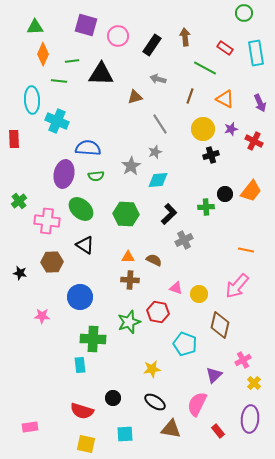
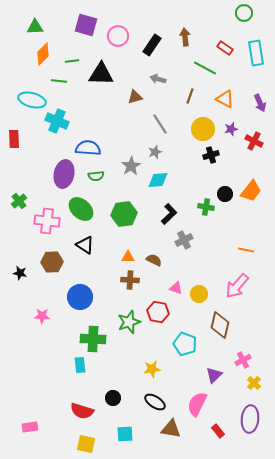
orange diamond at (43, 54): rotated 20 degrees clockwise
cyan ellipse at (32, 100): rotated 72 degrees counterclockwise
green cross at (206, 207): rotated 14 degrees clockwise
green hexagon at (126, 214): moved 2 px left; rotated 10 degrees counterclockwise
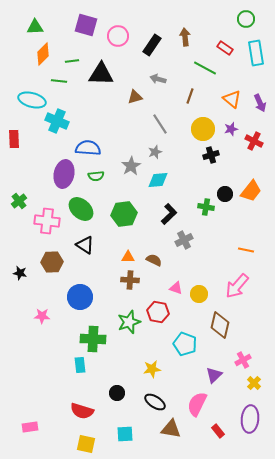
green circle at (244, 13): moved 2 px right, 6 px down
orange triangle at (225, 99): moved 7 px right; rotated 12 degrees clockwise
black circle at (113, 398): moved 4 px right, 5 px up
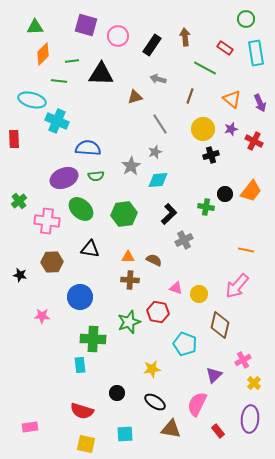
purple ellipse at (64, 174): moved 4 px down; rotated 56 degrees clockwise
black triangle at (85, 245): moved 5 px right, 4 px down; rotated 24 degrees counterclockwise
black star at (20, 273): moved 2 px down
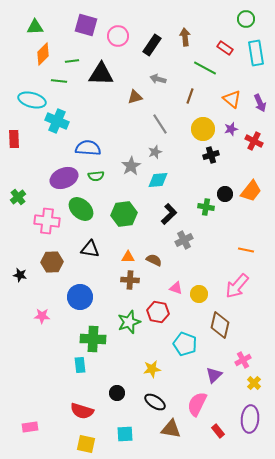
green cross at (19, 201): moved 1 px left, 4 px up
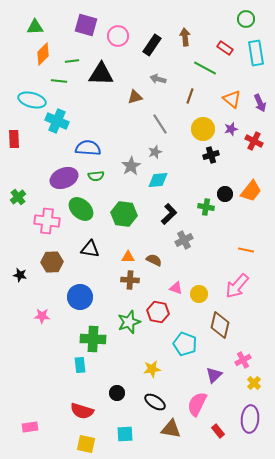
green hexagon at (124, 214): rotated 15 degrees clockwise
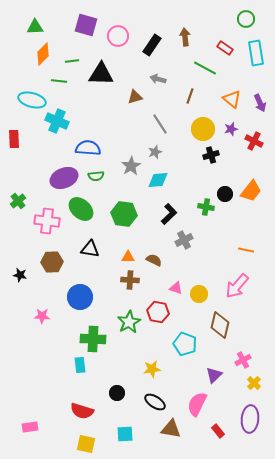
green cross at (18, 197): moved 4 px down
green star at (129, 322): rotated 10 degrees counterclockwise
